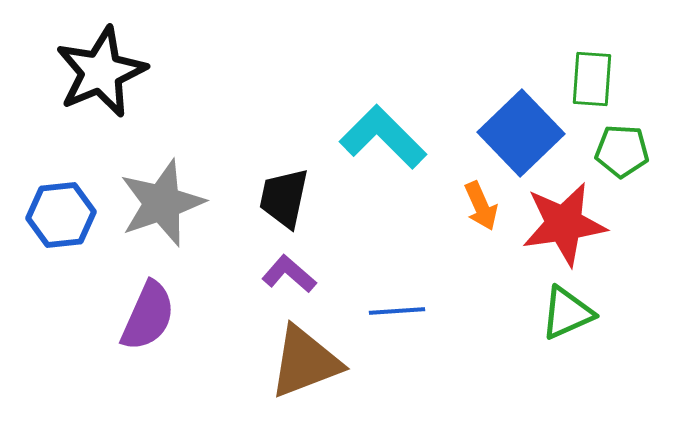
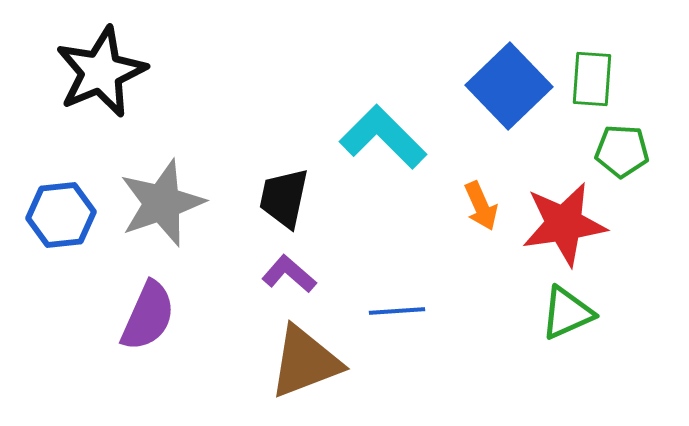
blue square: moved 12 px left, 47 px up
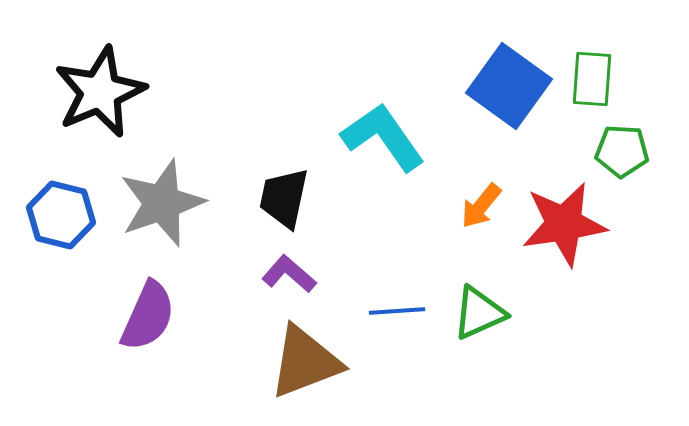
black star: moved 1 px left, 20 px down
blue square: rotated 10 degrees counterclockwise
cyan L-shape: rotated 10 degrees clockwise
orange arrow: rotated 63 degrees clockwise
blue hexagon: rotated 20 degrees clockwise
green triangle: moved 88 px left
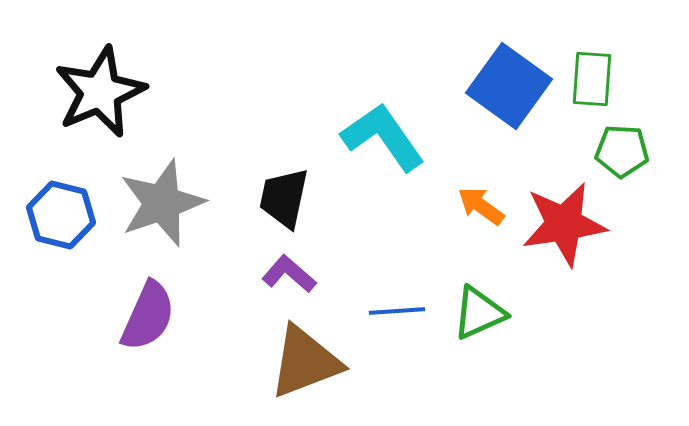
orange arrow: rotated 87 degrees clockwise
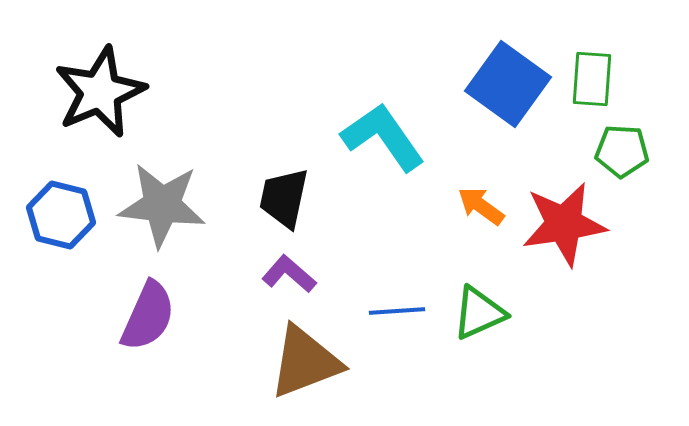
blue square: moved 1 px left, 2 px up
gray star: moved 2 px down; rotated 26 degrees clockwise
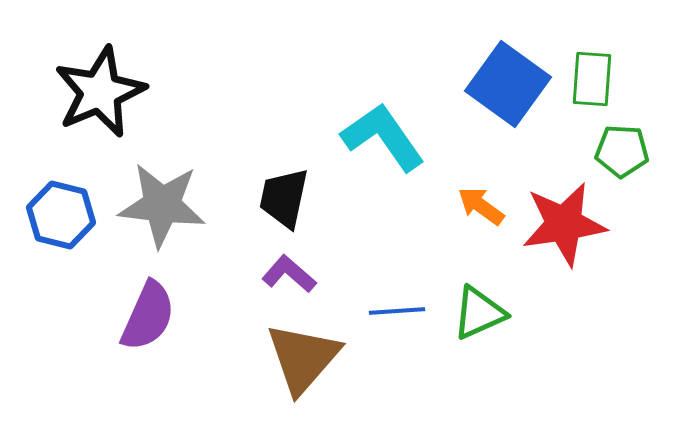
brown triangle: moved 2 px left, 4 px up; rotated 28 degrees counterclockwise
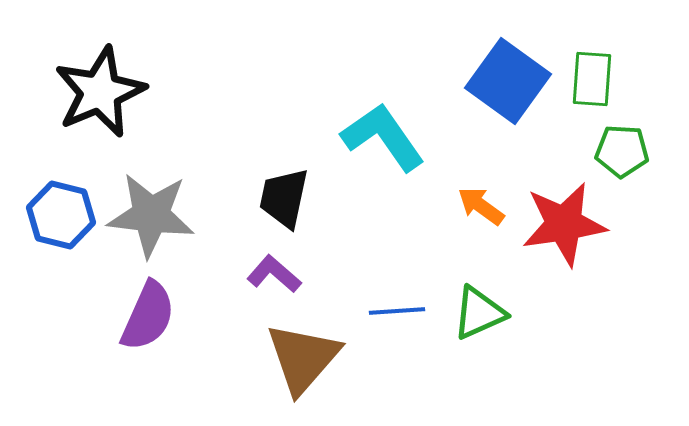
blue square: moved 3 px up
gray star: moved 11 px left, 10 px down
purple L-shape: moved 15 px left
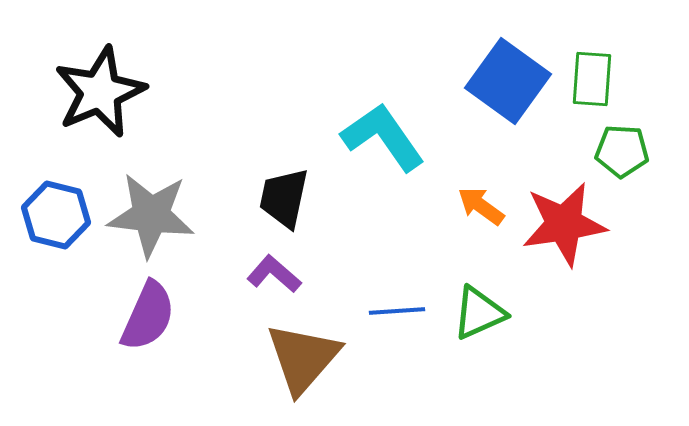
blue hexagon: moved 5 px left
